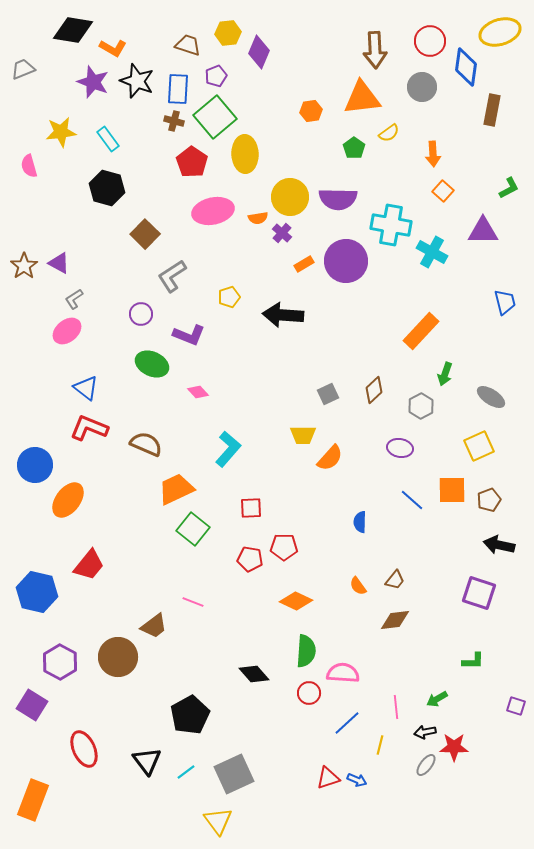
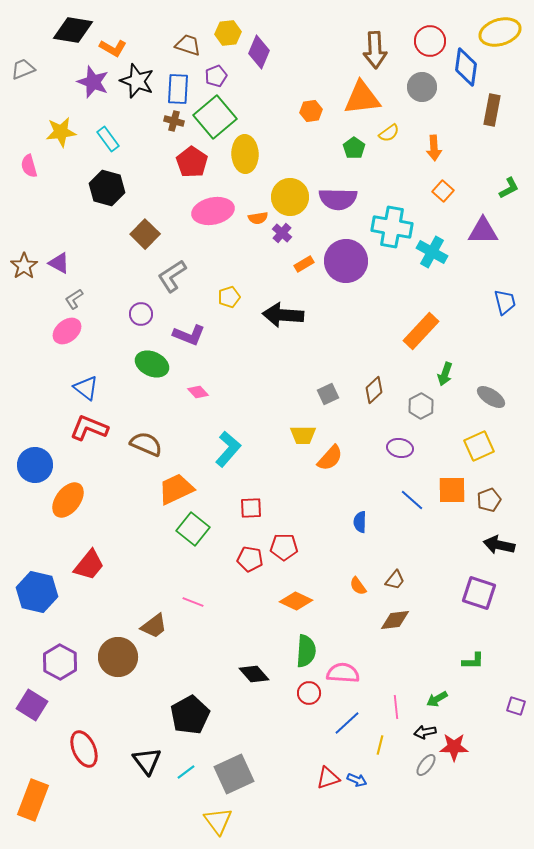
orange arrow at (433, 154): moved 1 px right, 6 px up
cyan cross at (391, 225): moved 1 px right, 2 px down
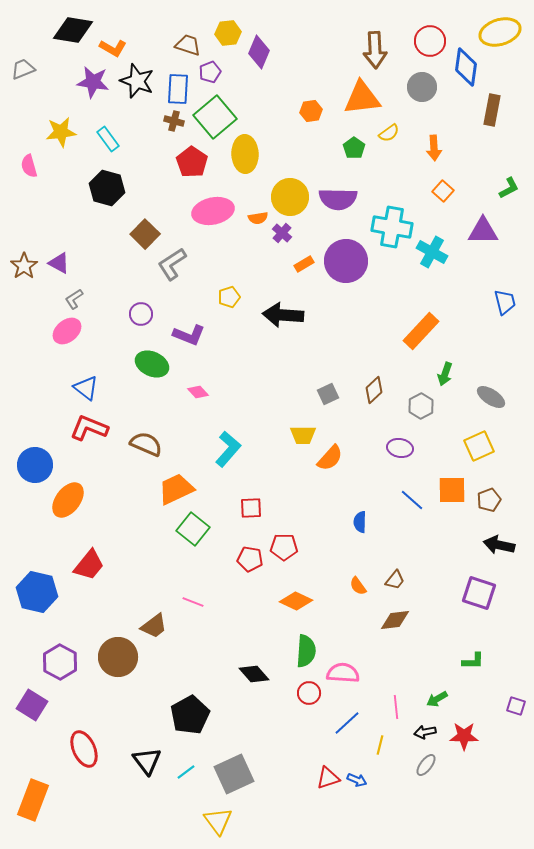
purple pentagon at (216, 76): moved 6 px left, 4 px up
purple star at (93, 82): rotated 12 degrees counterclockwise
gray L-shape at (172, 276): moved 12 px up
red star at (454, 747): moved 10 px right, 11 px up
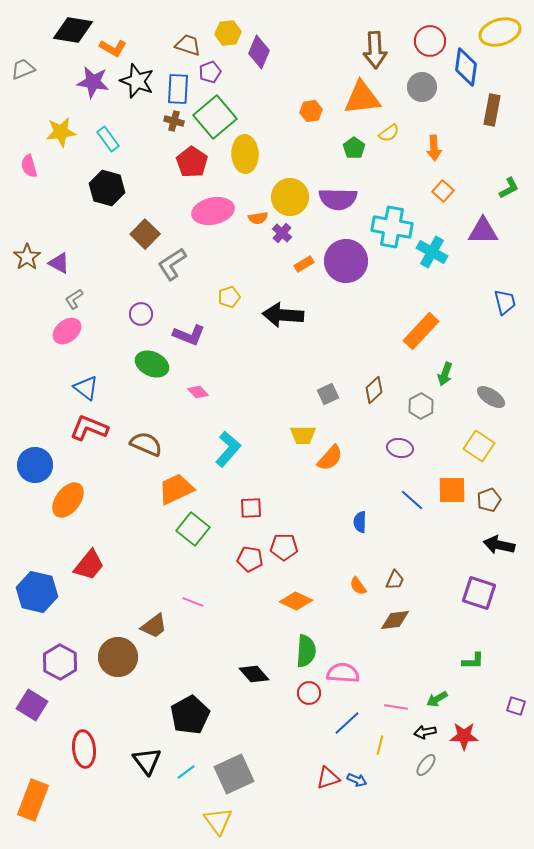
brown star at (24, 266): moved 3 px right, 9 px up
yellow square at (479, 446): rotated 32 degrees counterclockwise
brown trapezoid at (395, 580): rotated 15 degrees counterclockwise
pink line at (396, 707): rotated 75 degrees counterclockwise
red ellipse at (84, 749): rotated 18 degrees clockwise
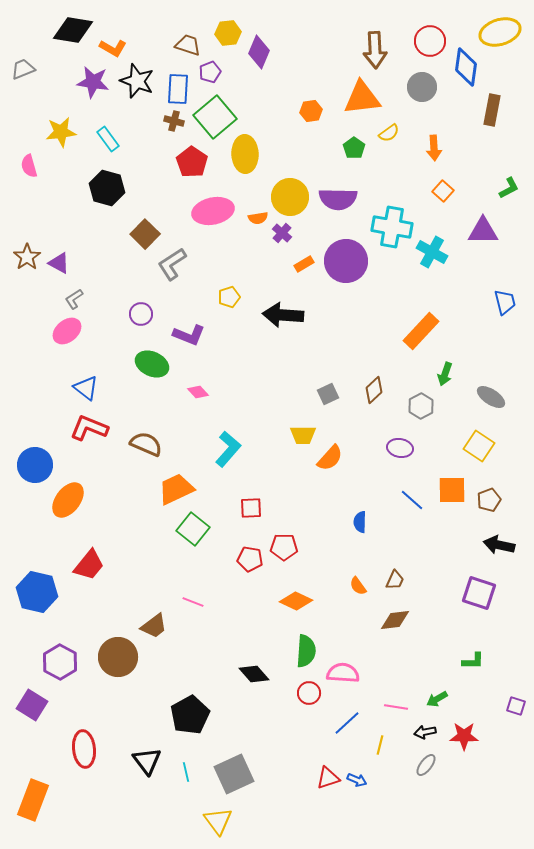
cyan line at (186, 772): rotated 66 degrees counterclockwise
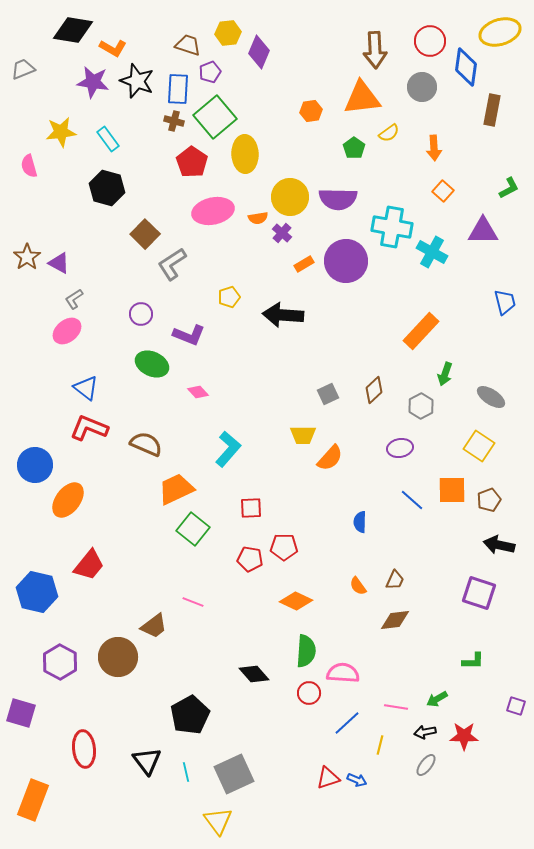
purple ellipse at (400, 448): rotated 20 degrees counterclockwise
purple square at (32, 705): moved 11 px left, 8 px down; rotated 16 degrees counterclockwise
